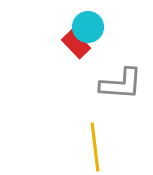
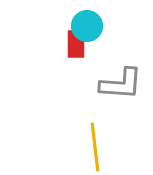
cyan circle: moved 1 px left, 1 px up
red rectangle: rotated 44 degrees clockwise
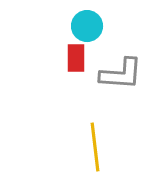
red rectangle: moved 14 px down
gray L-shape: moved 10 px up
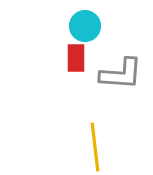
cyan circle: moved 2 px left
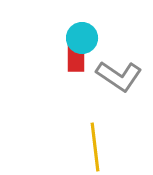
cyan circle: moved 3 px left, 12 px down
gray L-shape: moved 2 px left, 2 px down; rotated 30 degrees clockwise
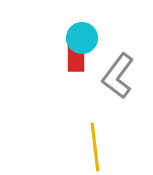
gray L-shape: moved 1 px left; rotated 93 degrees clockwise
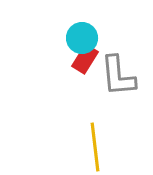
red rectangle: moved 9 px right, 1 px down; rotated 32 degrees clockwise
gray L-shape: rotated 42 degrees counterclockwise
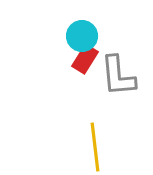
cyan circle: moved 2 px up
